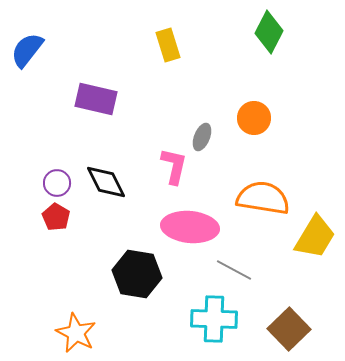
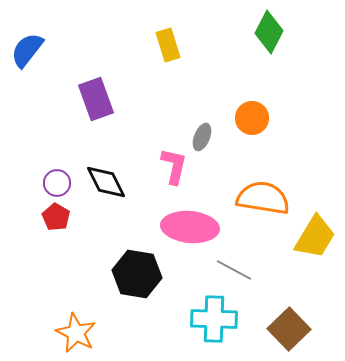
purple rectangle: rotated 57 degrees clockwise
orange circle: moved 2 px left
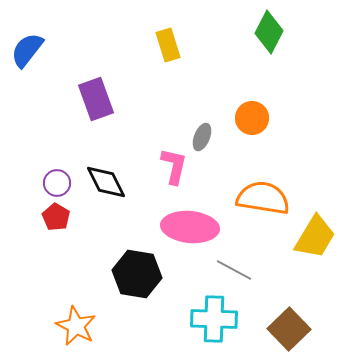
orange star: moved 7 px up
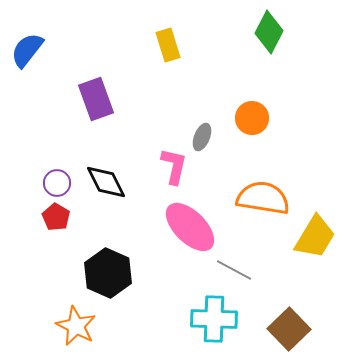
pink ellipse: rotated 40 degrees clockwise
black hexagon: moved 29 px left, 1 px up; rotated 15 degrees clockwise
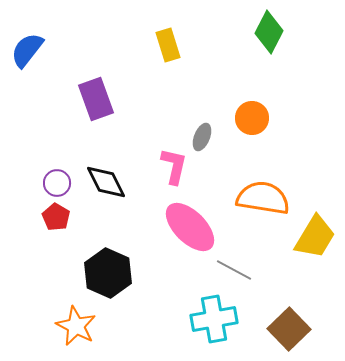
cyan cross: rotated 12 degrees counterclockwise
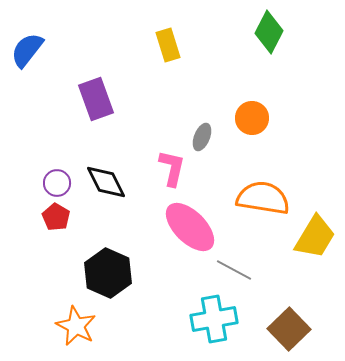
pink L-shape: moved 2 px left, 2 px down
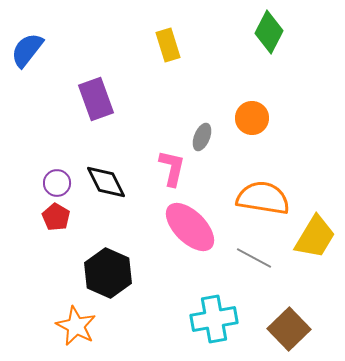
gray line: moved 20 px right, 12 px up
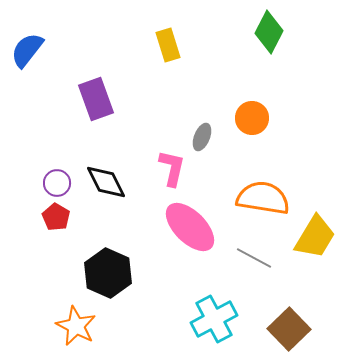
cyan cross: rotated 18 degrees counterclockwise
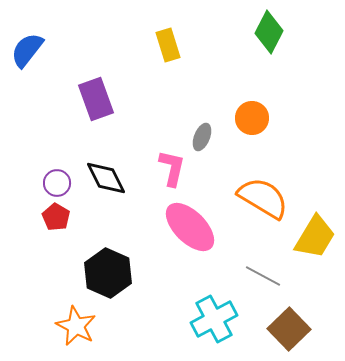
black diamond: moved 4 px up
orange semicircle: rotated 22 degrees clockwise
gray line: moved 9 px right, 18 px down
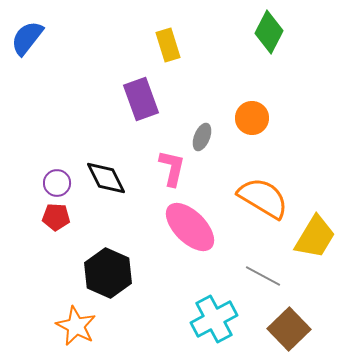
blue semicircle: moved 12 px up
purple rectangle: moved 45 px right
red pentagon: rotated 28 degrees counterclockwise
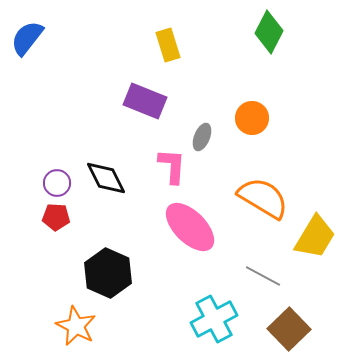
purple rectangle: moved 4 px right, 2 px down; rotated 48 degrees counterclockwise
pink L-shape: moved 2 px up; rotated 9 degrees counterclockwise
